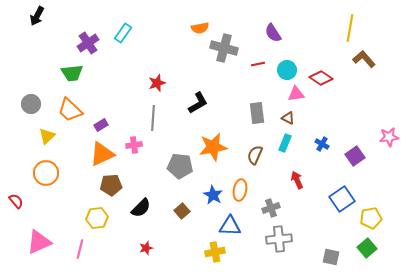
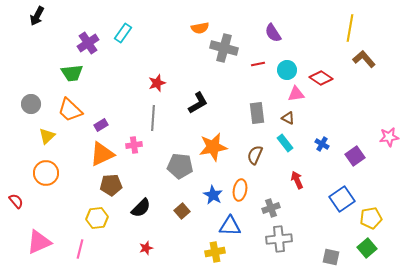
cyan rectangle at (285, 143): rotated 60 degrees counterclockwise
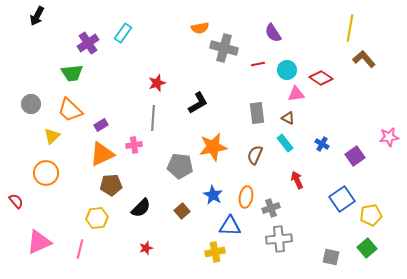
yellow triangle at (47, 136): moved 5 px right
orange ellipse at (240, 190): moved 6 px right, 7 px down
yellow pentagon at (371, 218): moved 3 px up
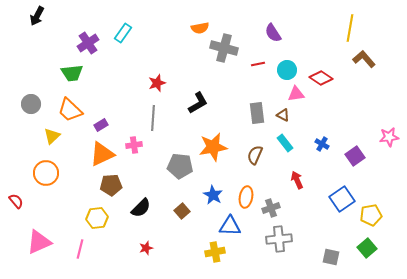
brown triangle at (288, 118): moved 5 px left, 3 px up
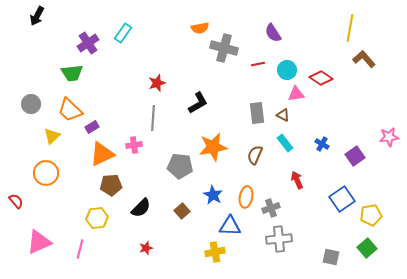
purple rectangle at (101, 125): moved 9 px left, 2 px down
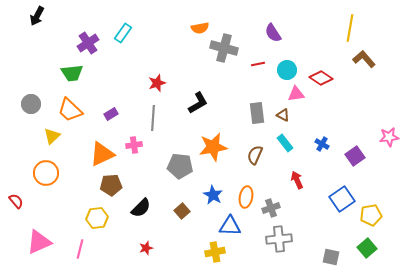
purple rectangle at (92, 127): moved 19 px right, 13 px up
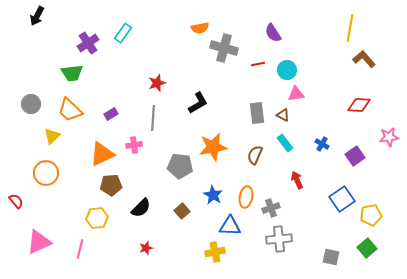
red diamond at (321, 78): moved 38 px right, 27 px down; rotated 30 degrees counterclockwise
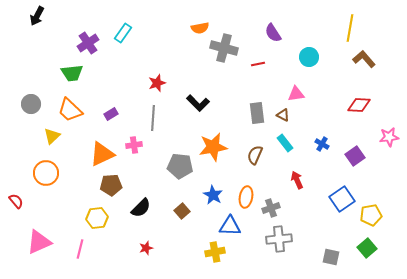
cyan circle at (287, 70): moved 22 px right, 13 px up
black L-shape at (198, 103): rotated 75 degrees clockwise
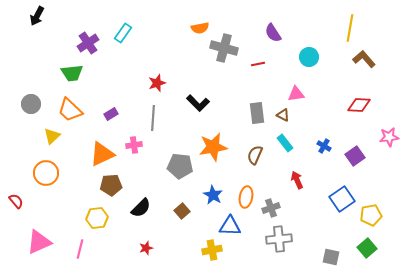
blue cross at (322, 144): moved 2 px right, 2 px down
yellow cross at (215, 252): moved 3 px left, 2 px up
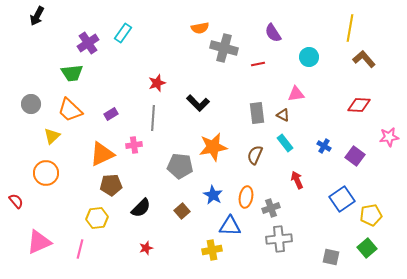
purple square at (355, 156): rotated 18 degrees counterclockwise
